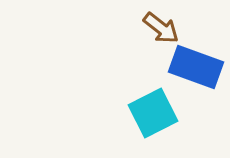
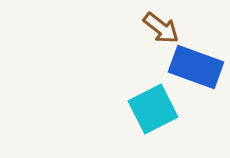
cyan square: moved 4 px up
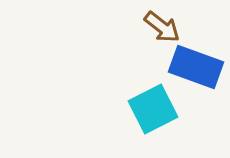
brown arrow: moved 1 px right, 1 px up
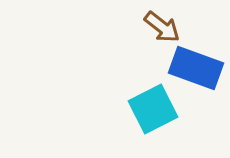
blue rectangle: moved 1 px down
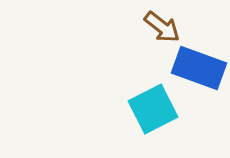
blue rectangle: moved 3 px right
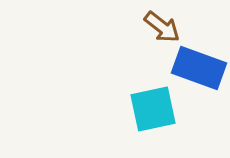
cyan square: rotated 15 degrees clockwise
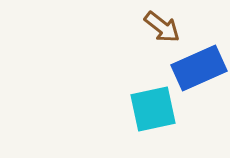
blue rectangle: rotated 44 degrees counterclockwise
